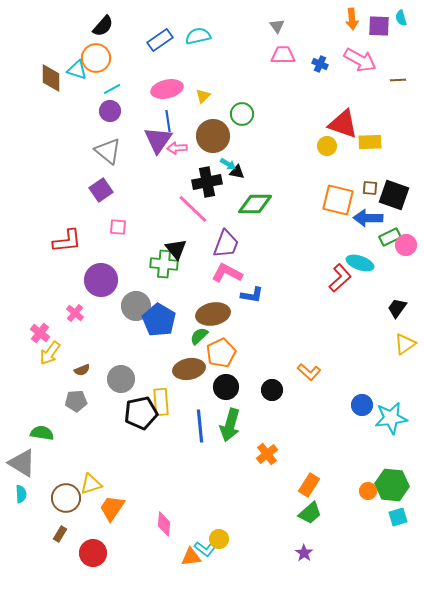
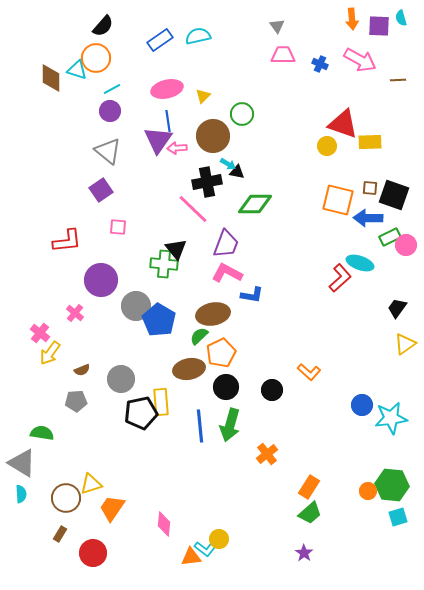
orange rectangle at (309, 485): moved 2 px down
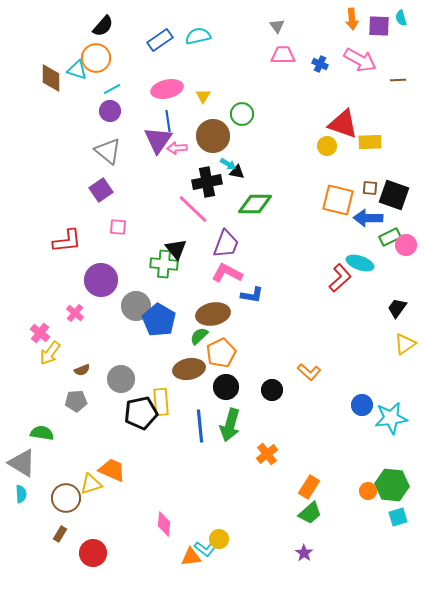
yellow triangle at (203, 96): rotated 14 degrees counterclockwise
orange trapezoid at (112, 508): moved 38 px up; rotated 80 degrees clockwise
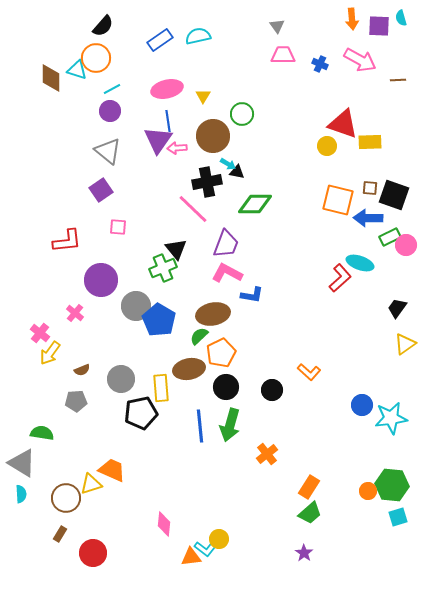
green cross at (164, 264): moved 1 px left, 4 px down; rotated 28 degrees counterclockwise
yellow rectangle at (161, 402): moved 14 px up
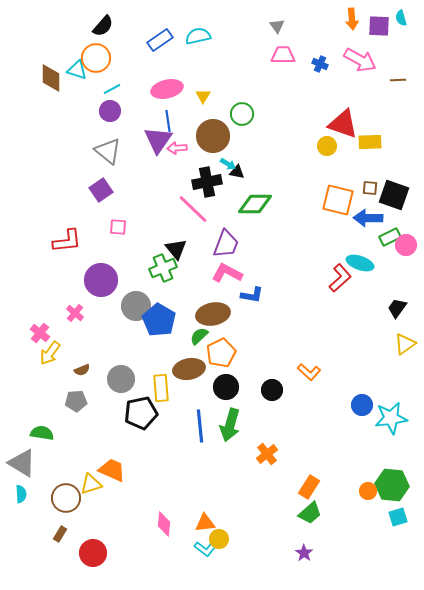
orange triangle at (191, 557): moved 14 px right, 34 px up
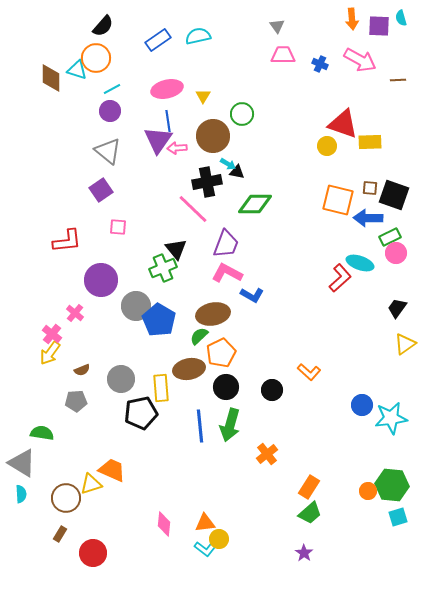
blue rectangle at (160, 40): moved 2 px left
pink circle at (406, 245): moved 10 px left, 8 px down
blue L-shape at (252, 295): rotated 20 degrees clockwise
pink cross at (40, 333): moved 12 px right, 1 px down
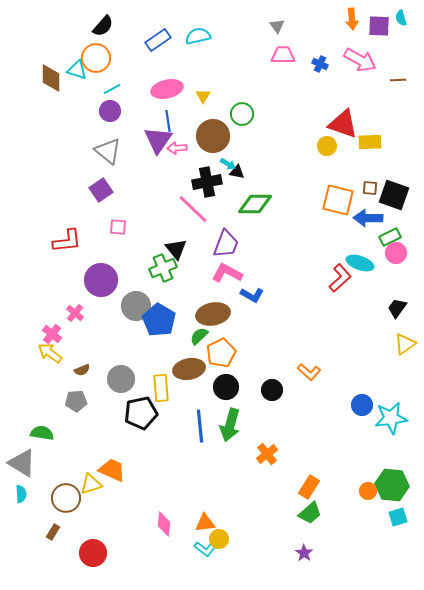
yellow arrow at (50, 353): rotated 90 degrees clockwise
brown rectangle at (60, 534): moved 7 px left, 2 px up
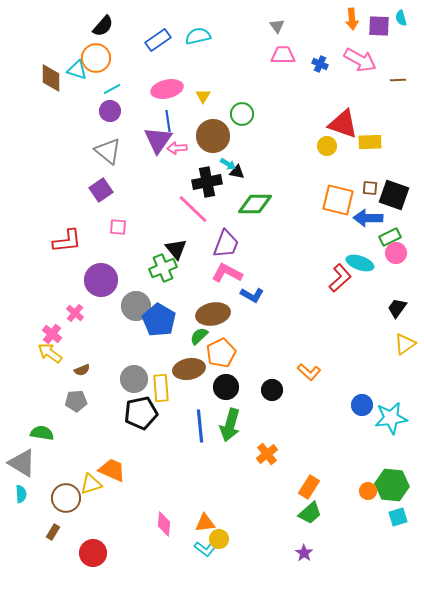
gray circle at (121, 379): moved 13 px right
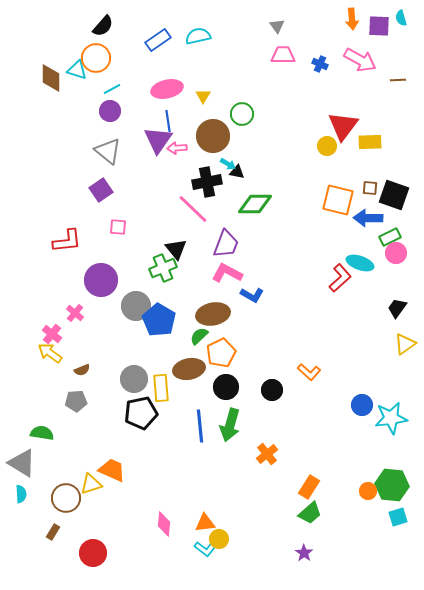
red triangle at (343, 124): moved 2 px down; rotated 48 degrees clockwise
